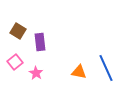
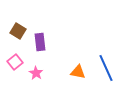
orange triangle: moved 1 px left
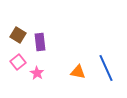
brown square: moved 4 px down
pink square: moved 3 px right
pink star: moved 1 px right
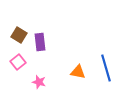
brown square: moved 1 px right
blue line: rotated 8 degrees clockwise
pink star: moved 2 px right, 9 px down; rotated 16 degrees counterclockwise
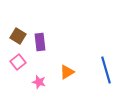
brown square: moved 1 px left, 1 px down
blue line: moved 2 px down
orange triangle: moved 11 px left; rotated 42 degrees counterclockwise
